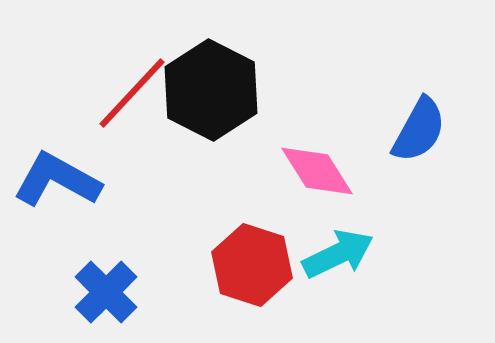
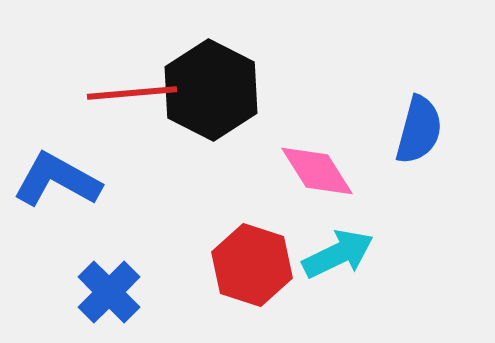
red line: rotated 42 degrees clockwise
blue semicircle: rotated 14 degrees counterclockwise
blue cross: moved 3 px right
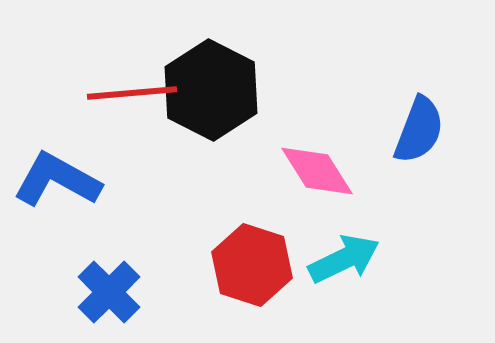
blue semicircle: rotated 6 degrees clockwise
cyan arrow: moved 6 px right, 5 px down
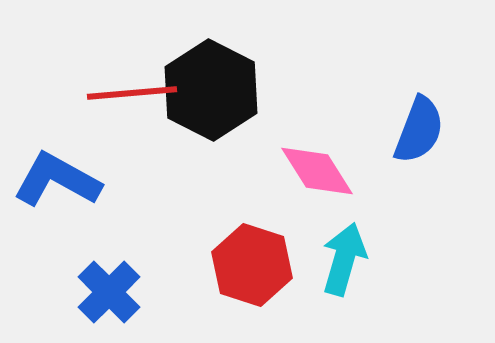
cyan arrow: rotated 48 degrees counterclockwise
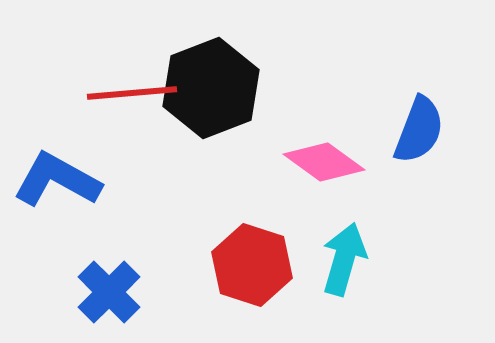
black hexagon: moved 2 px up; rotated 12 degrees clockwise
pink diamond: moved 7 px right, 9 px up; rotated 22 degrees counterclockwise
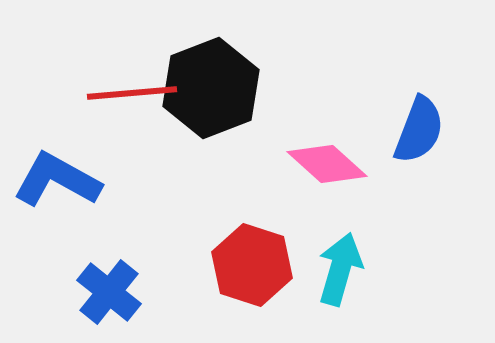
pink diamond: moved 3 px right, 2 px down; rotated 6 degrees clockwise
cyan arrow: moved 4 px left, 10 px down
blue cross: rotated 6 degrees counterclockwise
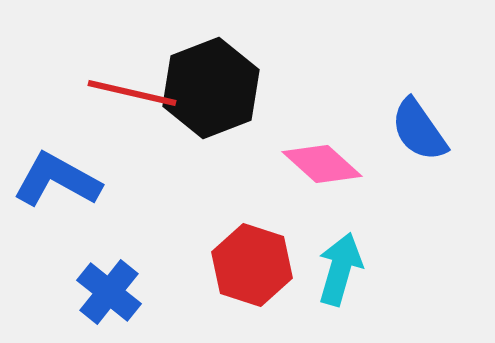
red line: rotated 18 degrees clockwise
blue semicircle: rotated 124 degrees clockwise
pink diamond: moved 5 px left
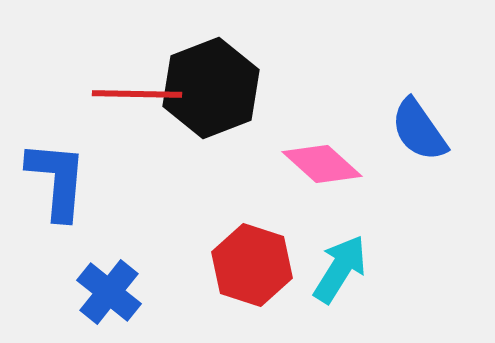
red line: moved 5 px right, 1 px down; rotated 12 degrees counterclockwise
blue L-shape: rotated 66 degrees clockwise
cyan arrow: rotated 16 degrees clockwise
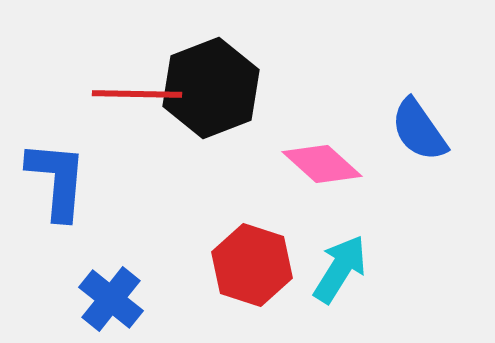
blue cross: moved 2 px right, 7 px down
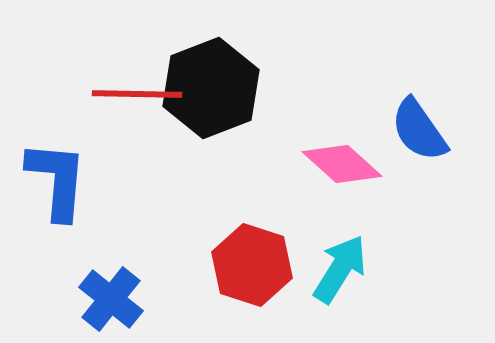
pink diamond: moved 20 px right
